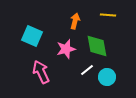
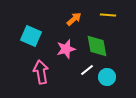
orange arrow: moved 1 px left, 2 px up; rotated 35 degrees clockwise
cyan square: moved 1 px left
pink arrow: rotated 15 degrees clockwise
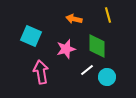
yellow line: rotated 70 degrees clockwise
orange arrow: rotated 126 degrees counterclockwise
green diamond: rotated 10 degrees clockwise
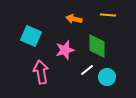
yellow line: rotated 70 degrees counterclockwise
pink star: moved 1 px left, 1 px down
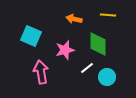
green diamond: moved 1 px right, 2 px up
white line: moved 2 px up
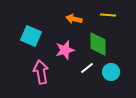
cyan circle: moved 4 px right, 5 px up
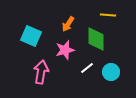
orange arrow: moved 6 px left, 5 px down; rotated 70 degrees counterclockwise
green diamond: moved 2 px left, 5 px up
pink arrow: rotated 20 degrees clockwise
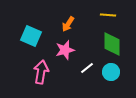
green diamond: moved 16 px right, 5 px down
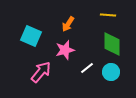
pink arrow: rotated 30 degrees clockwise
